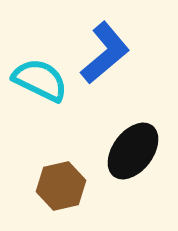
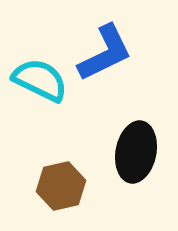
blue L-shape: rotated 14 degrees clockwise
black ellipse: moved 3 px right, 1 px down; rotated 26 degrees counterclockwise
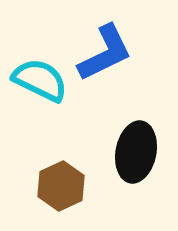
brown hexagon: rotated 12 degrees counterclockwise
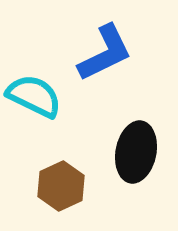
cyan semicircle: moved 6 px left, 16 px down
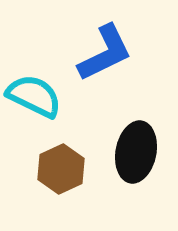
brown hexagon: moved 17 px up
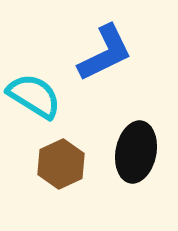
cyan semicircle: rotated 6 degrees clockwise
brown hexagon: moved 5 px up
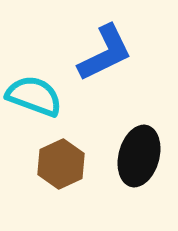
cyan semicircle: rotated 12 degrees counterclockwise
black ellipse: moved 3 px right, 4 px down; rotated 4 degrees clockwise
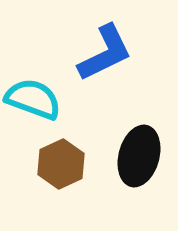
cyan semicircle: moved 1 px left, 3 px down
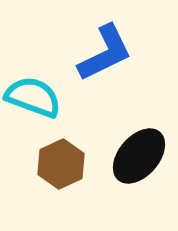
cyan semicircle: moved 2 px up
black ellipse: rotated 26 degrees clockwise
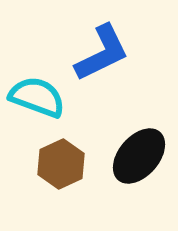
blue L-shape: moved 3 px left
cyan semicircle: moved 4 px right
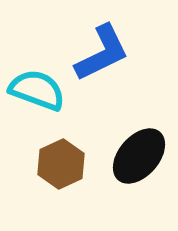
cyan semicircle: moved 7 px up
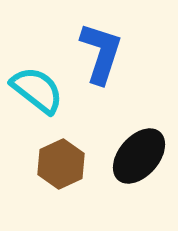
blue L-shape: moved 1 px left; rotated 46 degrees counterclockwise
cyan semicircle: rotated 18 degrees clockwise
